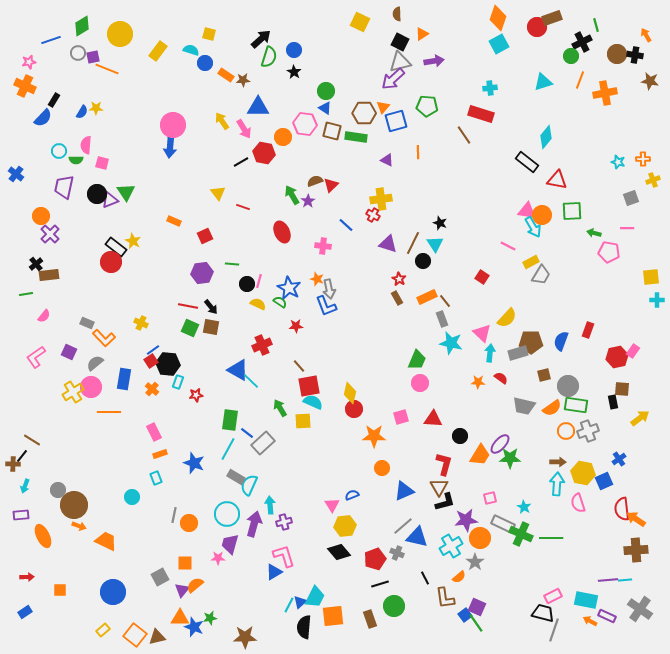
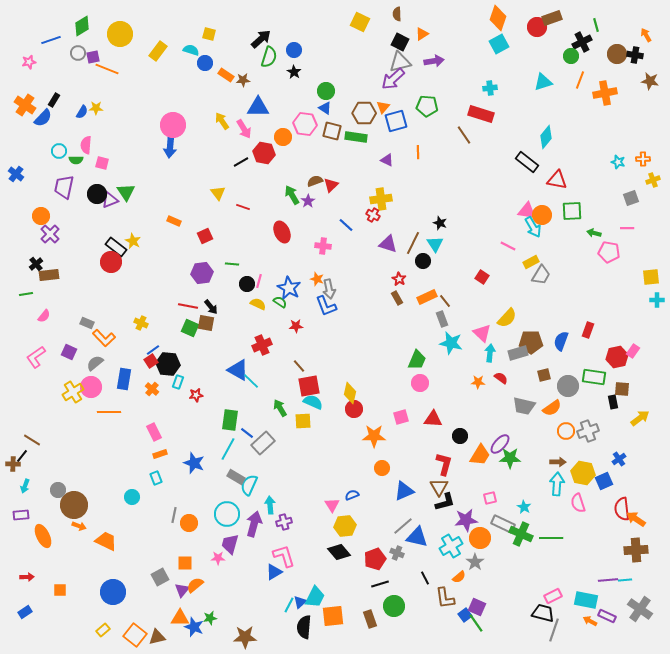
orange cross at (25, 86): moved 19 px down; rotated 10 degrees clockwise
brown square at (211, 327): moved 5 px left, 4 px up
green rectangle at (576, 405): moved 18 px right, 28 px up
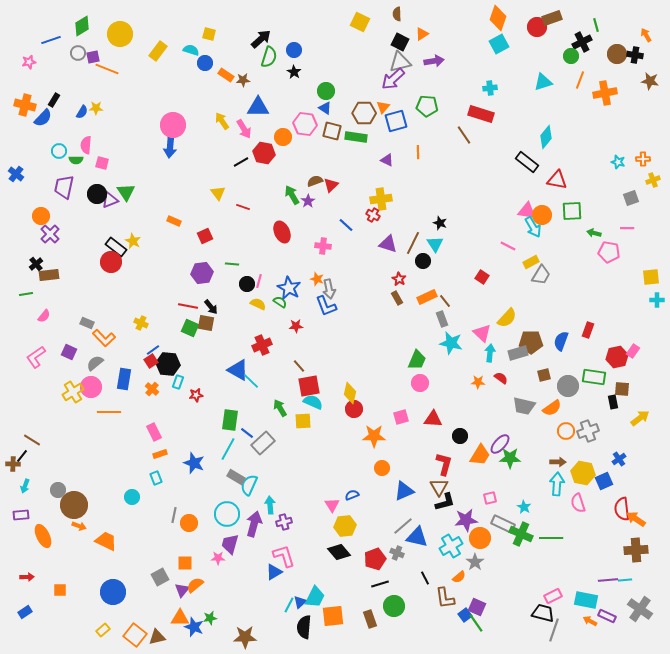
orange cross at (25, 105): rotated 20 degrees counterclockwise
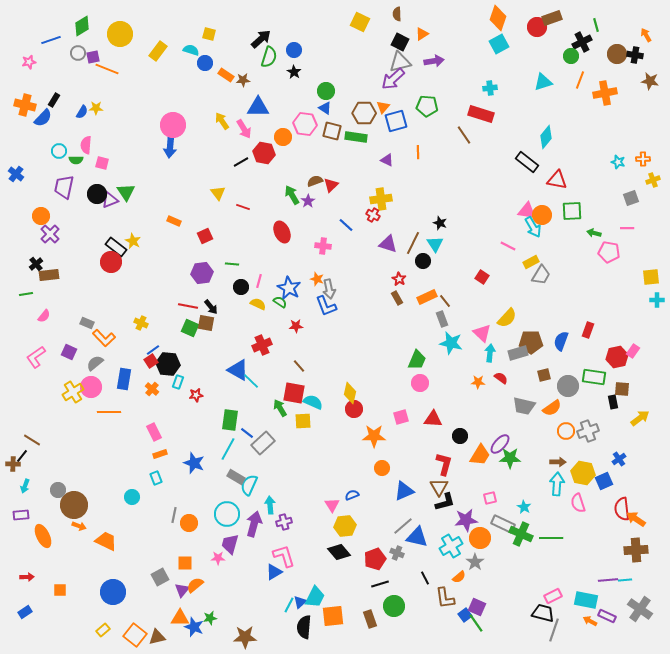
black circle at (247, 284): moved 6 px left, 3 px down
red square at (309, 386): moved 15 px left, 7 px down; rotated 20 degrees clockwise
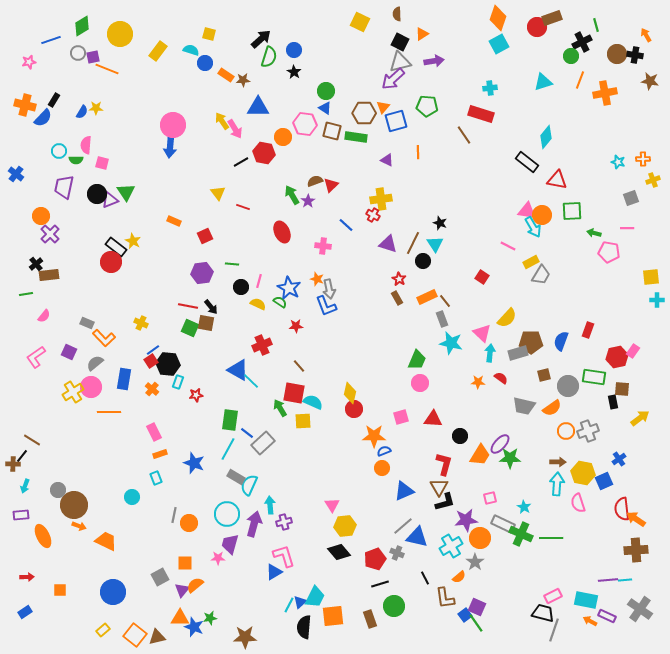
pink arrow at (244, 129): moved 9 px left
blue semicircle at (352, 495): moved 32 px right, 44 px up
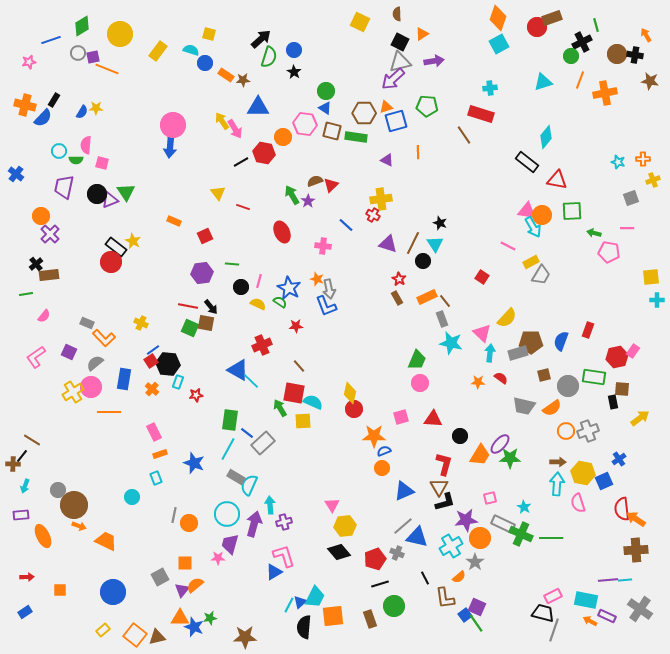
orange triangle at (383, 107): moved 3 px right; rotated 32 degrees clockwise
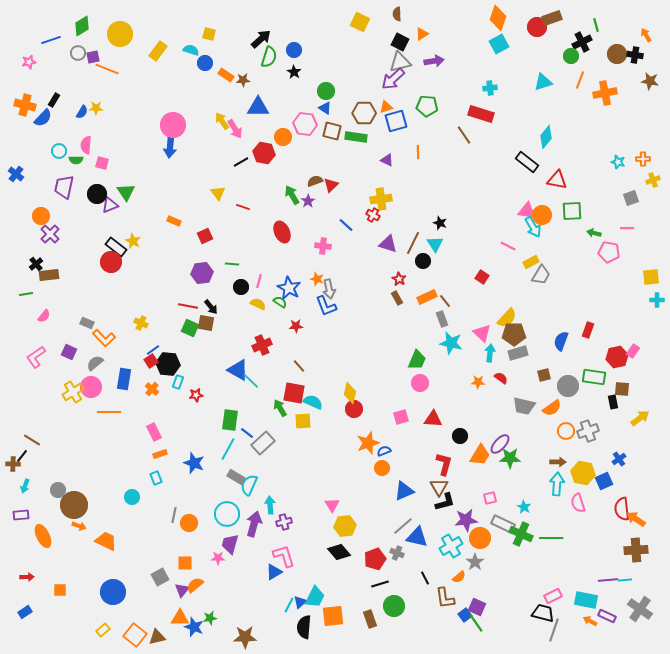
purple triangle at (110, 200): moved 5 px down
brown pentagon at (531, 342): moved 17 px left, 8 px up
orange star at (374, 436): moved 6 px left, 7 px down; rotated 20 degrees counterclockwise
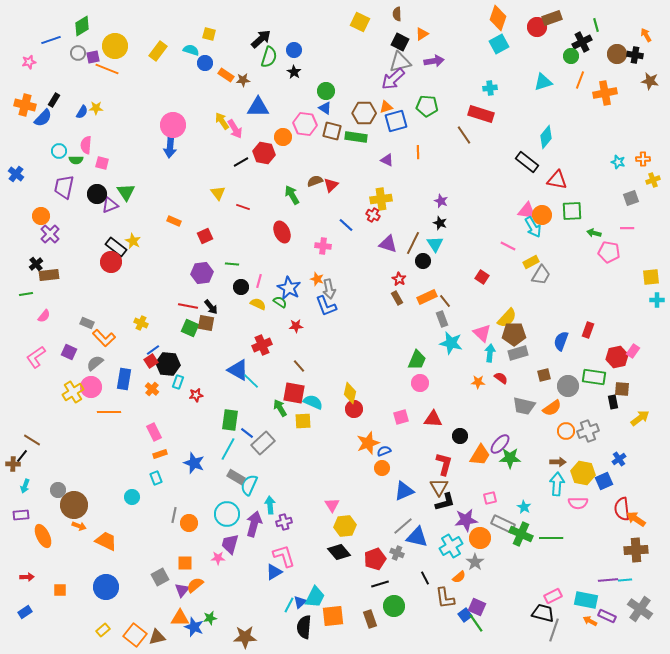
yellow circle at (120, 34): moved 5 px left, 12 px down
purple star at (308, 201): moved 133 px right; rotated 16 degrees counterclockwise
pink semicircle at (578, 503): rotated 72 degrees counterclockwise
blue circle at (113, 592): moved 7 px left, 5 px up
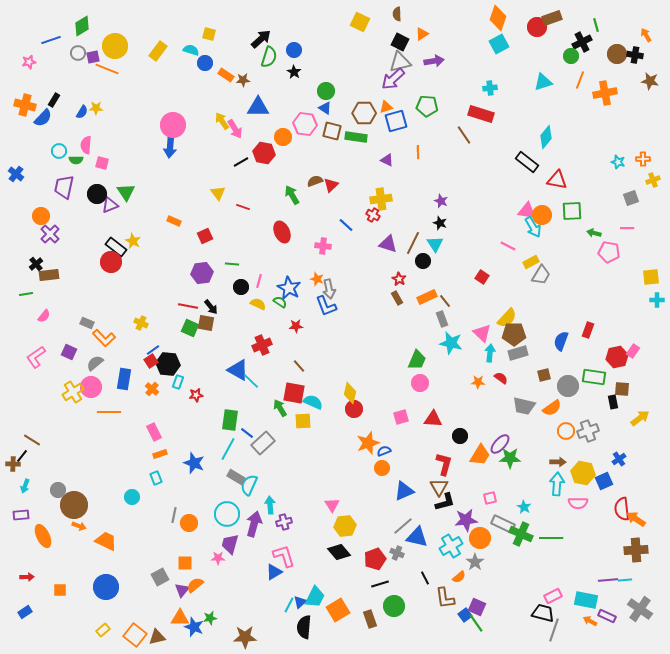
orange square at (333, 616): moved 5 px right, 6 px up; rotated 25 degrees counterclockwise
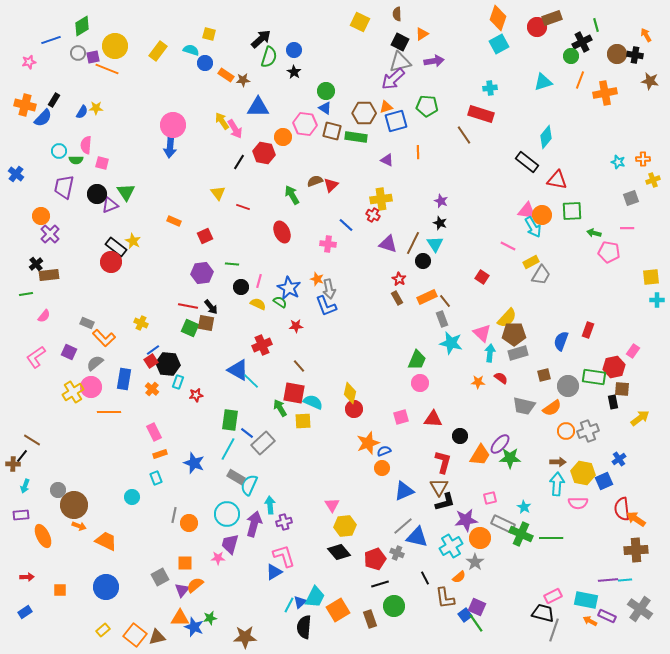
black line at (241, 162): moved 2 px left; rotated 28 degrees counterclockwise
pink cross at (323, 246): moved 5 px right, 2 px up
red hexagon at (617, 357): moved 3 px left, 10 px down
red L-shape at (444, 464): moved 1 px left, 2 px up
